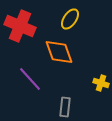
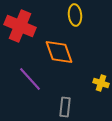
yellow ellipse: moved 5 px right, 4 px up; rotated 40 degrees counterclockwise
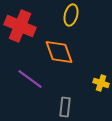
yellow ellipse: moved 4 px left; rotated 20 degrees clockwise
purple line: rotated 12 degrees counterclockwise
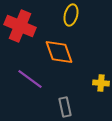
yellow cross: rotated 14 degrees counterclockwise
gray rectangle: rotated 18 degrees counterclockwise
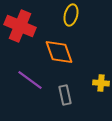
purple line: moved 1 px down
gray rectangle: moved 12 px up
